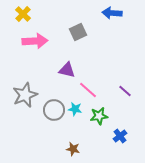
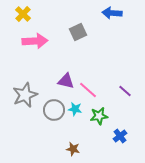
purple triangle: moved 1 px left, 11 px down
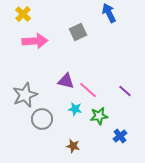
blue arrow: moved 3 px left; rotated 60 degrees clockwise
gray circle: moved 12 px left, 9 px down
brown star: moved 3 px up
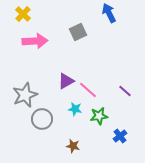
purple triangle: rotated 42 degrees counterclockwise
